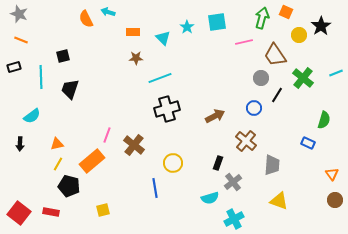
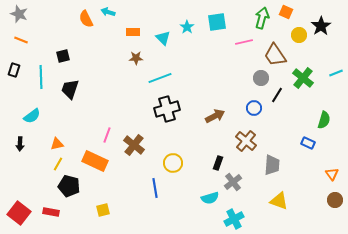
black rectangle at (14, 67): moved 3 px down; rotated 56 degrees counterclockwise
orange rectangle at (92, 161): moved 3 px right; rotated 65 degrees clockwise
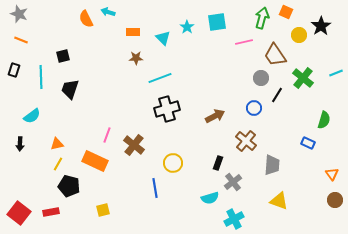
red rectangle at (51, 212): rotated 21 degrees counterclockwise
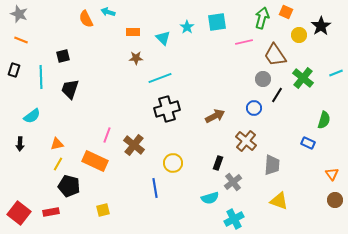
gray circle at (261, 78): moved 2 px right, 1 px down
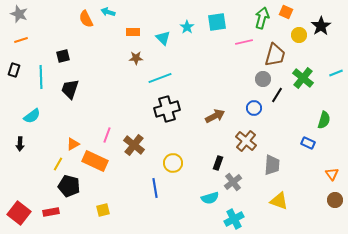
orange line at (21, 40): rotated 40 degrees counterclockwise
brown trapezoid at (275, 55): rotated 130 degrees counterclockwise
orange triangle at (57, 144): moved 16 px right; rotated 16 degrees counterclockwise
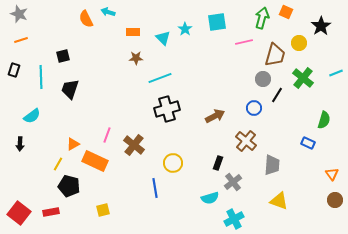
cyan star at (187, 27): moved 2 px left, 2 px down
yellow circle at (299, 35): moved 8 px down
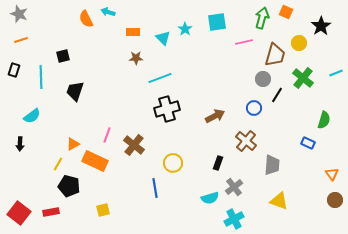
black trapezoid at (70, 89): moved 5 px right, 2 px down
gray cross at (233, 182): moved 1 px right, 5 px down
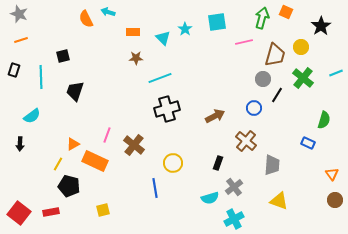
yellow circle at (299, 43): moved 2 px right, 4 px down
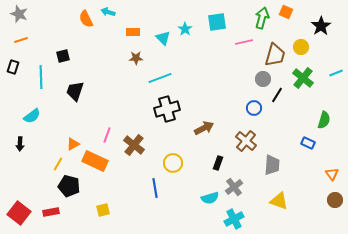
black rectangle at (14, 70): moved 1 px left, 3 px up
brown arrow at (215, 116): moved 11 px left, 12 px down
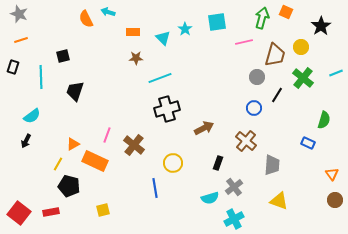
gray circle at (263, 79): moved 6 px left, 2 px up
black arrow at (20, 144): moved 6 px right, 3 px up; rotated 24 degrees clockwise
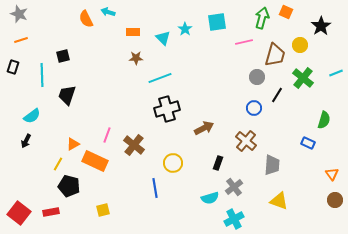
yellow circle at (301, 47): moved 1 px left, 2 px up
cyan line at (41, 77): moved 1 px right, 2 px up
black trapezoid at (75, 91): moved 8 px left, 4 px down
